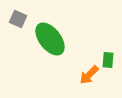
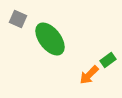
green rectangle: rotated 49 degrees clockwise
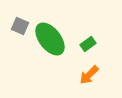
gray square: moved 2 px right, 7 px down
green rectangle: moved 20 px left, 16 px up
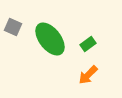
gray square: moved 7 px left, 1 px down
orange arrow: moved 1 px left
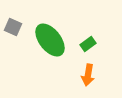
green ellipse: moved 1 px down
orange arrow: rotated 35 degrees counterclockwise
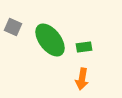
green rectangle: moved 4 px left, 3 px down; rotated 28 degrees clockwise
orange arrow: moved 6 px left, 4 px down
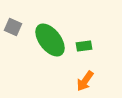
green rectangle: moved 1 px up
orange arrow: moved 3 px right, 2 px down; rotated 25 degrees clockwise
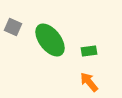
green rectangle: moved 5 px right, 5 px down
orange arrow: moved 4 px right, 1 px down; rotated 105 degrees clockwise
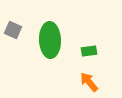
gray square: moved 3 px down
green ellipse: rotated 36 degrees clockwise
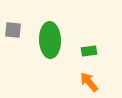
gray square: rotated 18 degrees counterclockwise
